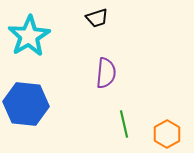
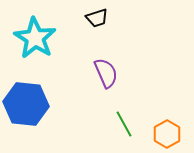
cyan star: moved 6 px right, 2 px down; rotated 9 degrees counterclockwise
purple semicircle: rotated 28 degrees counterclockwise
green line: rotated 16 degrees counterclockwise
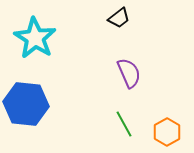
black trapezoid: moved 22 px right; rotated 20 degrees counterclockwise
purple semicircle: moved 23 px right
orange hexagon: moved 2 px up
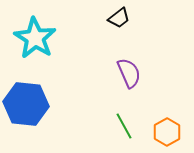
green line: moved 2 px down
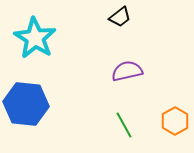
black trapezoid: moved 1 px right, 1 px up
purple semicircle: moved 2 px left, 2 px up; rotated 80 degrees counterclockwise
green line: moved 1 px up
orange hexagon: moved 8 px right, 11 px up
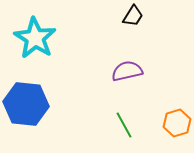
black trapezoid: moved 13 px right, 1 px up; rotated 20 degrees counterclockwise
orange hexagon: moved 2 px right, 2 px down; rotated 12 degrees clockwise
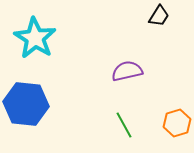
black trapezoid: moved 26 px right
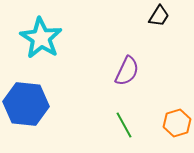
cyan star: moved 6 px right
purple semicircle: rotated 128 degrees clockwise
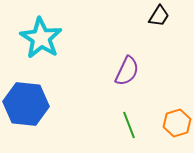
green line: moved 5 px right; rotated 8 degrees clockwise
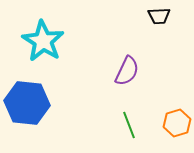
black trapezoid: rotated 55 degrees clockwise
cyan star: moved 2 px right, 3 px down
blue hexagon: moved 1 px right, 1 px up
